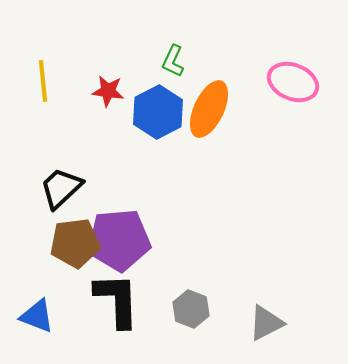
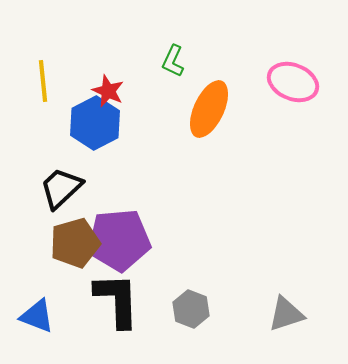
red star: rotated 16 degrees clockwise
blue hexagon: moved 63 px left, 11 px down
brown pentagon: rotated 9 degrees counterclockwise
gray triangle: moved 20 px right, 9 px up; rotated 9 degrees clockwise
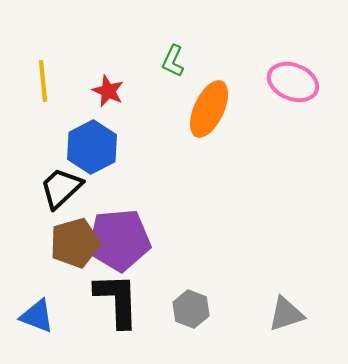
blue hexagon: moved 3 px left, 24 px down
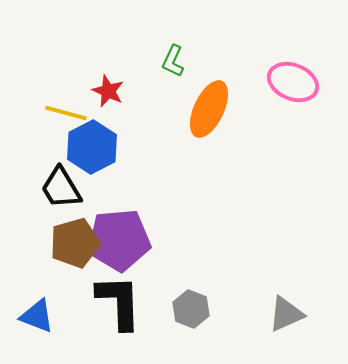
yellow line: moved 23 px right, 32 px down; rotated 69 degrees counterclockwise
black trapezoid: rotated 78 degrees counterclockwise
black L-shape: moved 2 px right, 2 px down
gray triangle: rotated 6 degrees counterclockwise
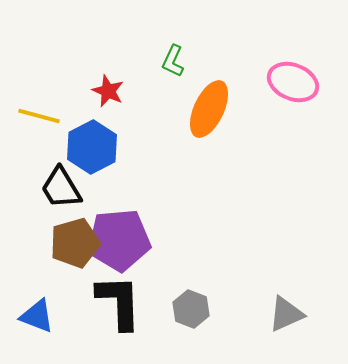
yellow line: moved 27 px left, 3 px down
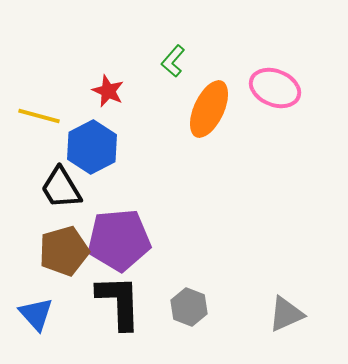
green L-shape: rotated 16 degrees clockwise
pink ellipse: moved 18 px left, 6 px down
brown pentagon: moved 11 px left, 8 px down
gray hexagon: moved 2 px left, 2 px up
blue triangle: moved 1 px left, 2 px up; rotated 27 degrees clockwise
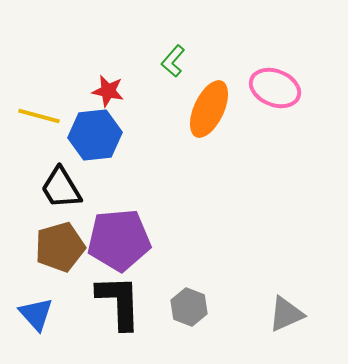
red star: rotated 12 degrees counterclockwise
blue hexagon: moved 3 px right, 12 px up; rotated 21 degrees clockwise
brown pentagon: moved 4 px left, 4 px up
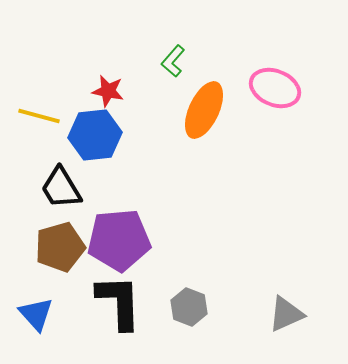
orange ellipse: moved 5 px left, 1 px down
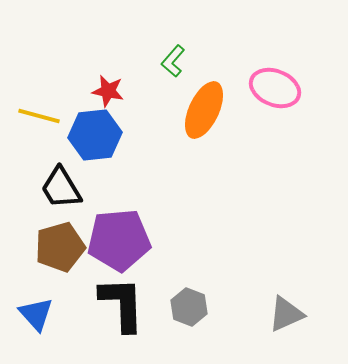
black L-shape: moved 3 px right, 2 px down
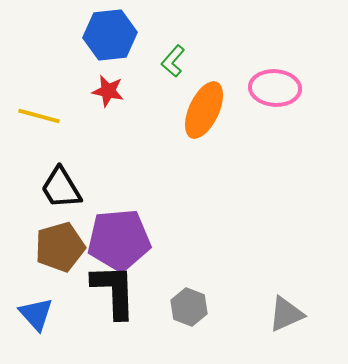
pink ellipse: rotated 18 degrees counterclockwise
blue hexagon: moved 15 px right, 100 px up
black L-shape: moved 8 px left, 13 px up
